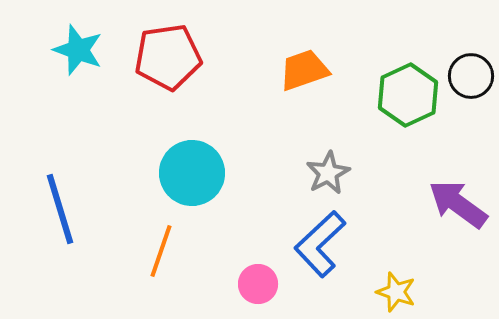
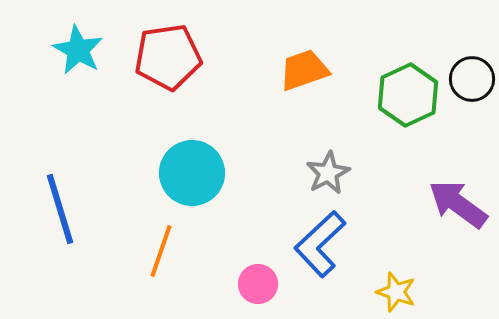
cyan star: rotated 9 degrees clockwise
black circle: moved 1 px right, 3 px down
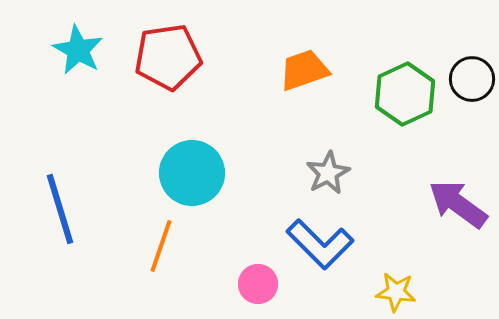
green hexagon: moved 3 px left, 1 px up
blue L-shape: rotated 92 degrees counterclockwise
orange line: moved 5 px up
yellow star: rotated 12 degrees counterclockwise
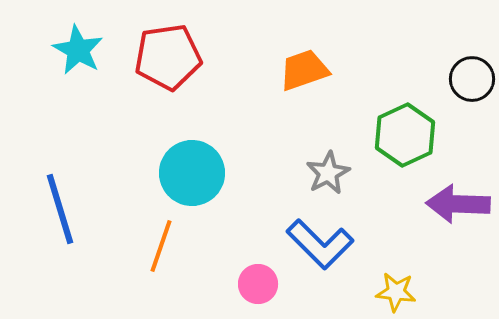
green hexagon: moved 41 px down
purple arrow: rotated 34 degrees counterclockwise
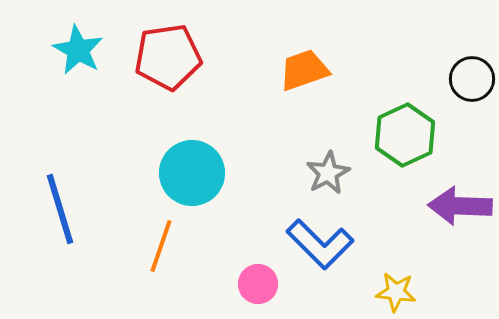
purple arrow: moved 2 px right, 2 px down
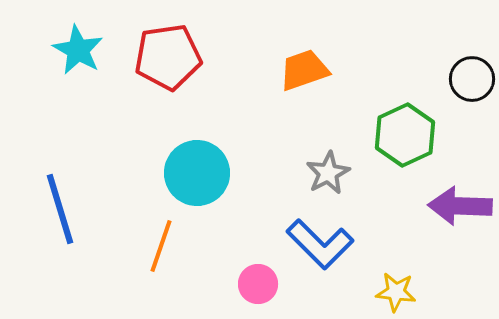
cyan circle: moved 5 px right
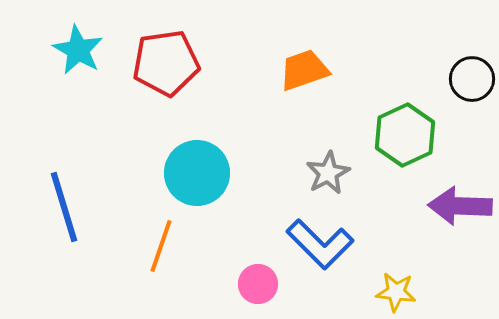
red pentagon: moved 2 px left, 6 px down
blue line: moved 4 px right, 2 px up
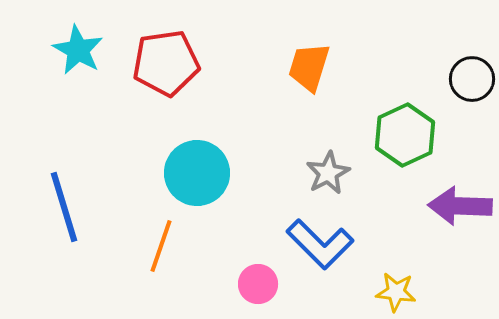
orange trapezoid: moved 5 px right, 3 px up; rotated 54 degrees counterclockwise
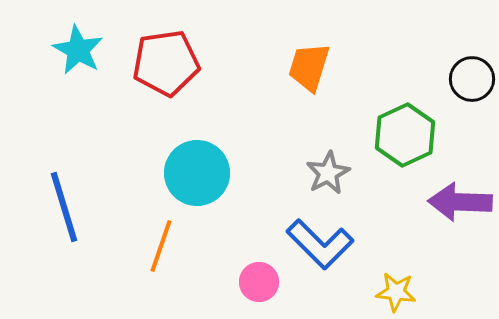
purple arrow: moved 4 px up
pink circle: moved 1 px right, 2 px up
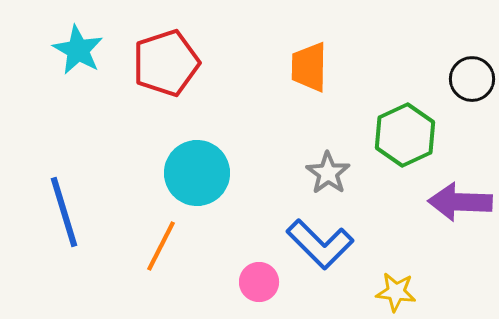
red pentagon: rotated 10 degrees counterclockwise
orange trapezoid: rotated 16 degrees counterclockwise
gray star: rotated 9 degrees counterclockwise
blue line: moved 5 px down
orange line: rotated 8 degrees clockwise
